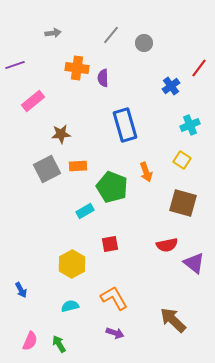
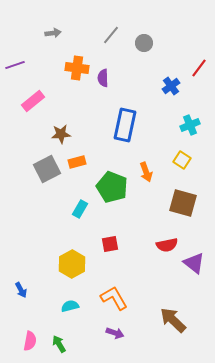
blue rectangle: rotated 28 degrees clockwise
orange rectangle: moved 1 px left, 4 px up; rotated 12 degrees counterclockwise
cyan rectangle: moved 5 px left, 2 px up; rotated 30 degrees counterclockwise
pink semicircle: rotated 12 degrees counterclockwise
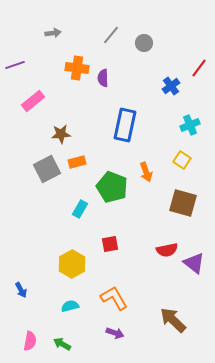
red semicircle: moved 5 px down
green arrow: moved 3 px right; rotated 30 degrees counterclockwise
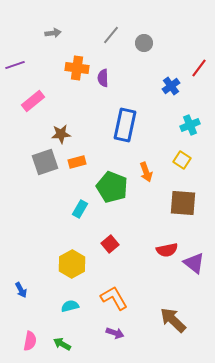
gray square: moved 2 px left, 7 px up; rotated 8 degrees clockwise
brown square: rotated 12 degrees counterclockwise
red square: rotated 30 degrees counterclockwise
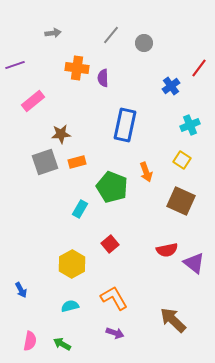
brown square: moved 2 px left, 2 px up; rotated 20 degrees clockwise
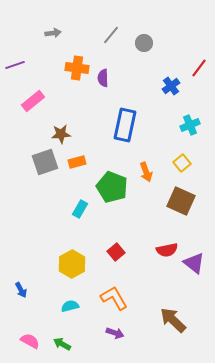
yellow square: moved 3 px down; rotated 18 degrees clockwise
red square: moved 6 px right, 8 px down
pink semicircle: rotated 72 degrees counterclockwise
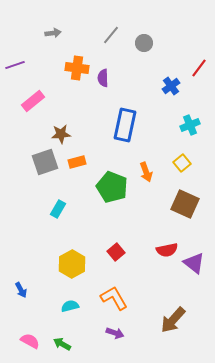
brown square: moved 4 px right, 3 px down
cyan rectangle: moved 22 px left
brown arrow: rotated 92 degrees counterclockwise
